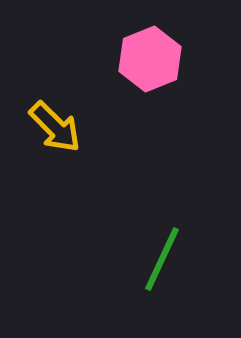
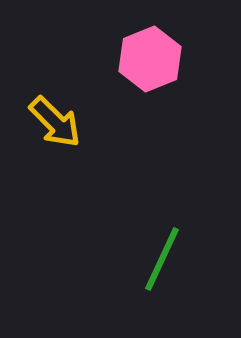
yellow arrow: moved 5 px up
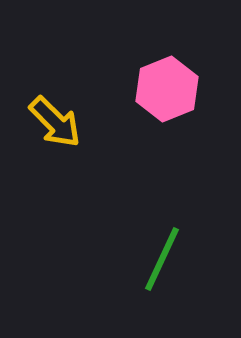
pink hexagon: moved 17 px right, 30 px down
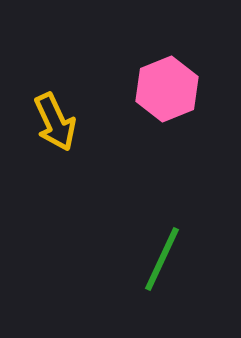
yellow arrow: rotated 20 degrees clockwise
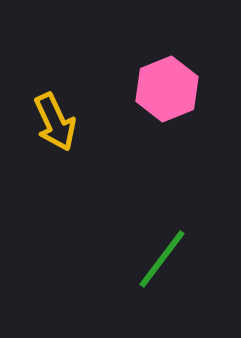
green line: rotated 12 degrees clockwise
